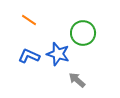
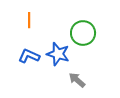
orange line: rotated 56 degrees clockwise
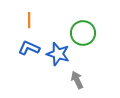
blue L-shape: moved 8 px up
gray arrow: rotated 24 degrees clockwise
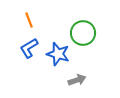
orange line: rotated 21 degrees counterclockwise
blue L-shape: rotated 55 degrees counterclockwise
gray arrow: rotated 96 degrees clockwise
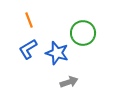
blue L-shape: moved 1 px left, 1 px down
blue star: moved 1 px left, 1 px up
gray arrow: moved 8 px left, 2 px down
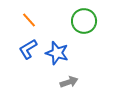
orange line: rotated 21 degrees counterclockwise
green circle: moved 1 px right, 12 px up
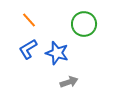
green circle: moved 3 px down
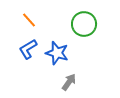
gray arrow: rotated 36 degrees counterclockwise
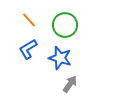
green circle: moved 19 px left, 1 px down
blue star: moved 3 px right, 5 px down
gray arrow: moved 1 px right, 2 px down
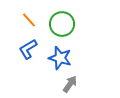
green circle: moved 3 px left, 1 px up
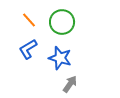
green circle: moved 2 px up
